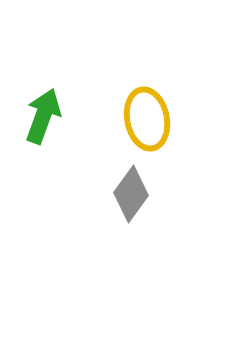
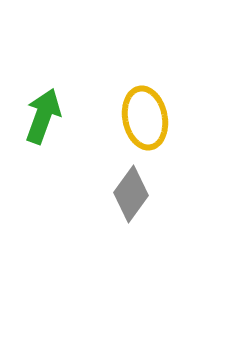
yellow ellipse: moved 2 px left, 1 px up
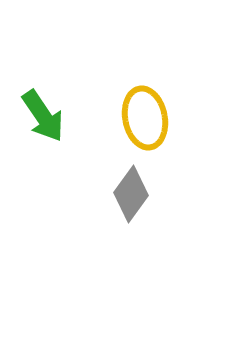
green arrow: rotated 126 degrees clockwise
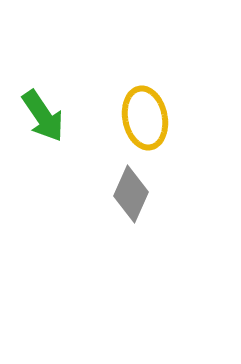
gray diamond: rotated 12 degrees counterclockwise
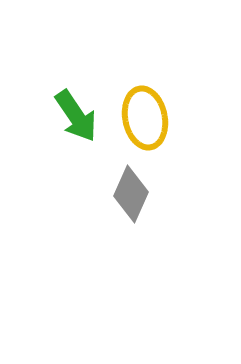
green arrow: moved 33 px right
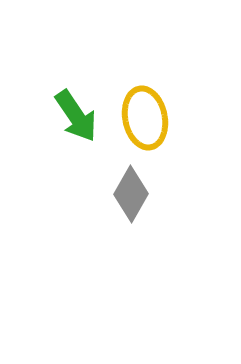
gray diamond: rotated 6 degrees clockwise
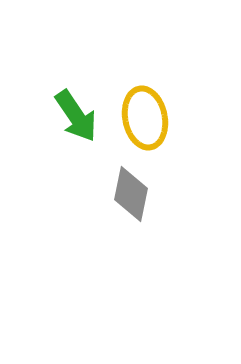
gray diamond: rotated 18 degrees counterclockwise
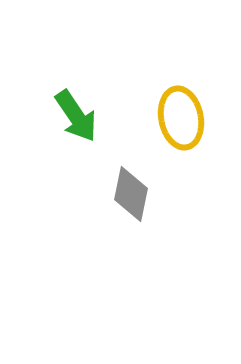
yellow ellipse: moved 36 px right
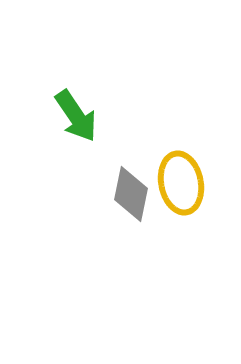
yellow ellipse: moved 65 px down
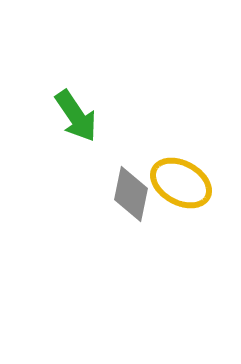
yellow ellipse: rotated 50 degrees counterclockwise
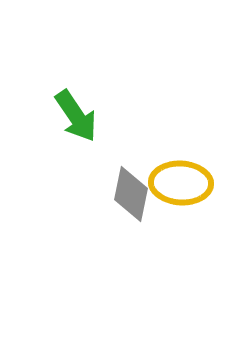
yellow ellipse: rotated 26 degrees counterclockwise
